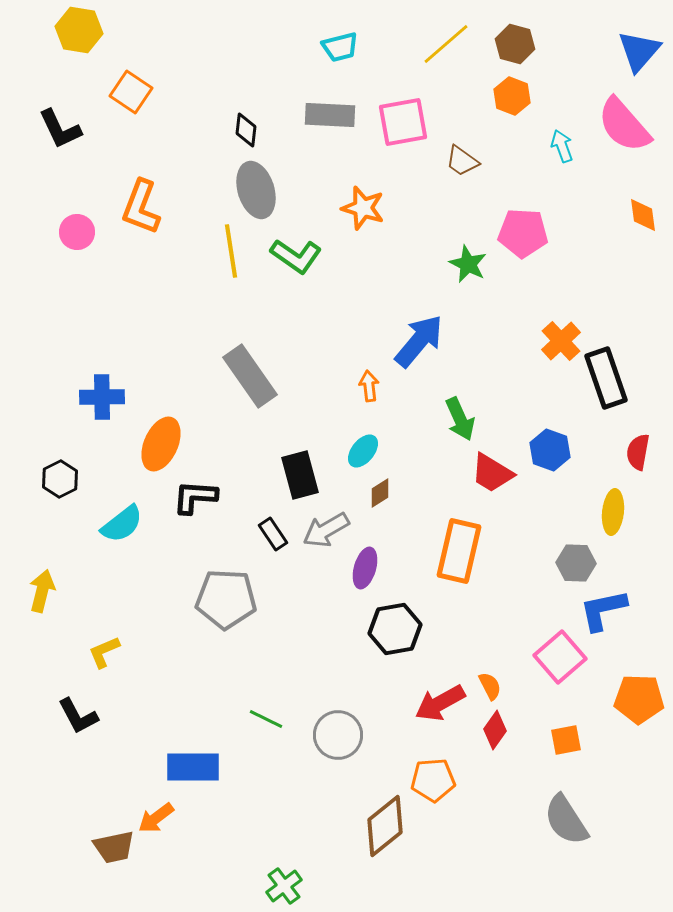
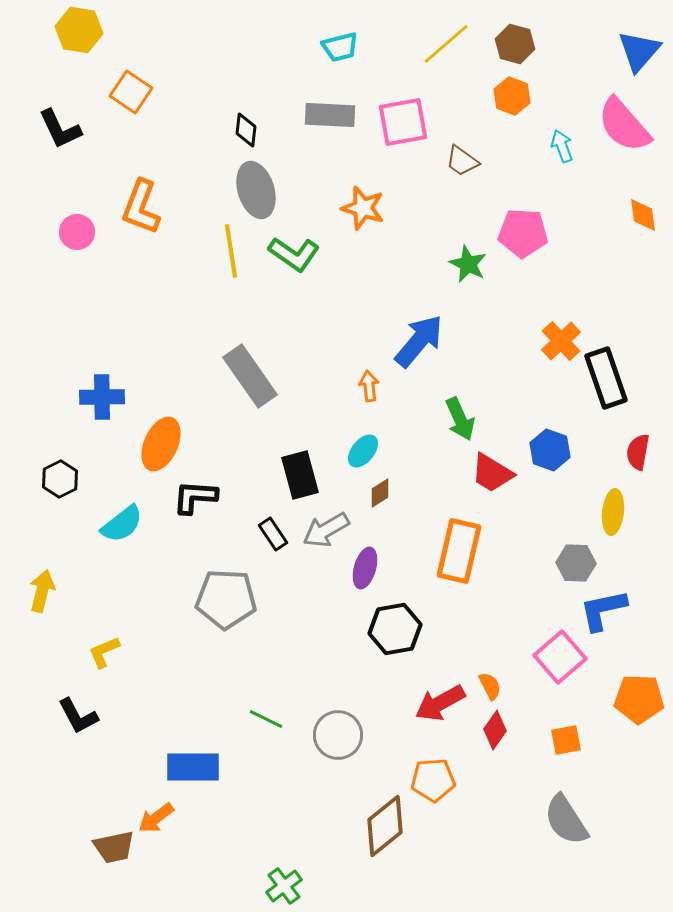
green L-shape at (296, 256): moved 2 px left, 2 px up
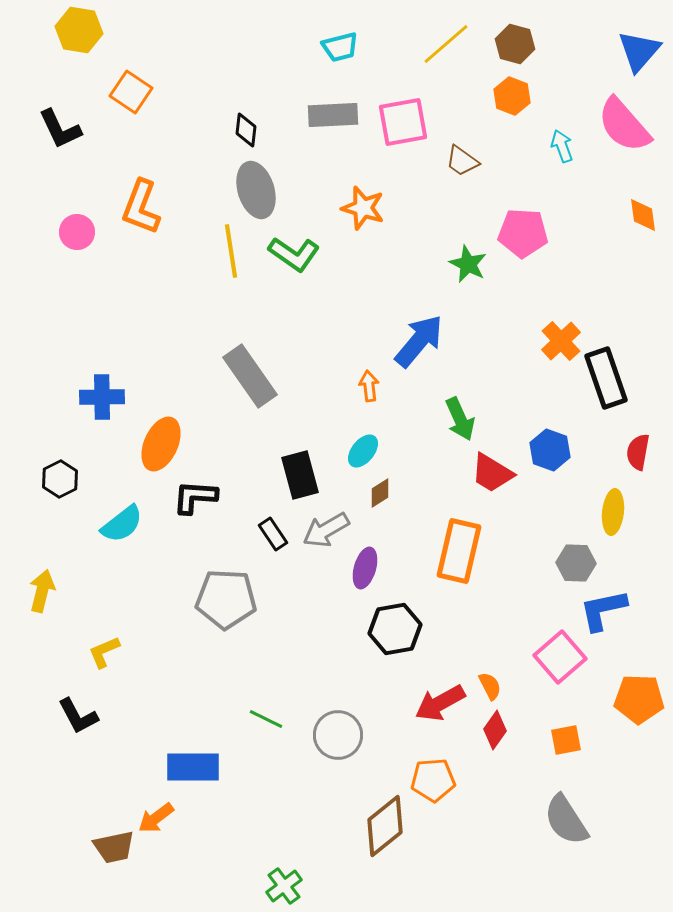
gray rectangle at (330, 115): moved 3 px right; rotated 6 degrees counterclockwise
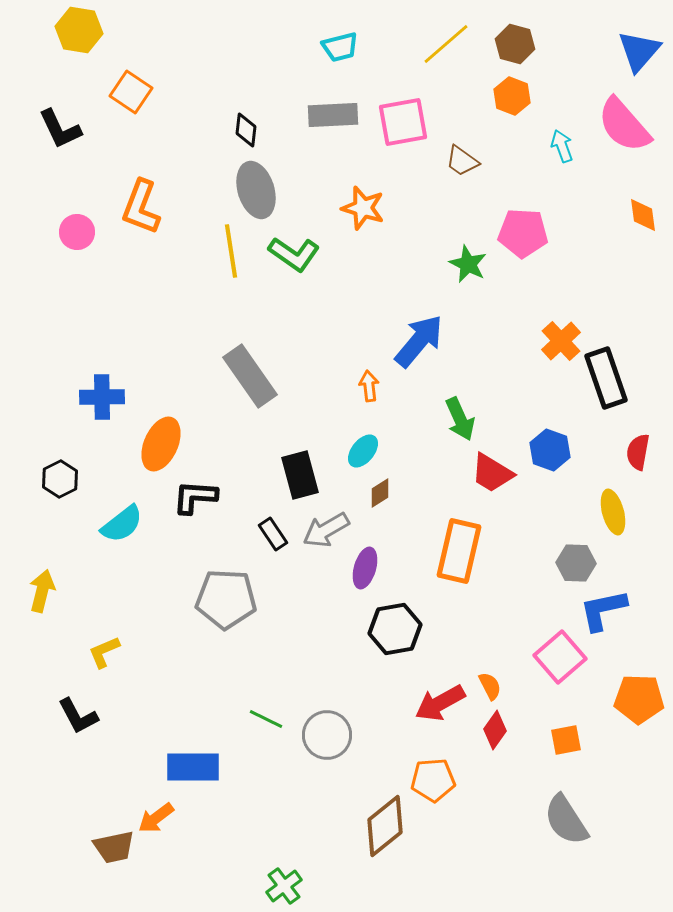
yellow ellipse at (613, 512): rotated 21 degrees counterclockwise
gray circle at (338, 735): moved 11 px left
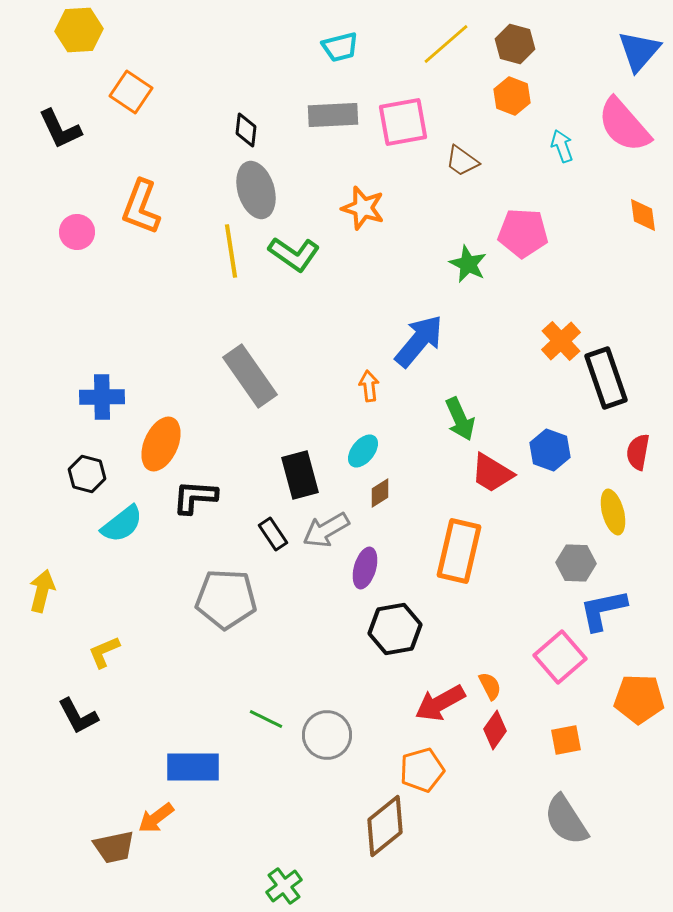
yellow hexagon at (79, 30): rotated 12 degrees counterclockwise
black hexagon at (60, 479): moved 27 px right, 5 px up; rotated 18 degrees counterclockwise
orange pentagon at (433, 780): moved 11 px left, 10 px up; rotated 12 degrees counterclockwise
